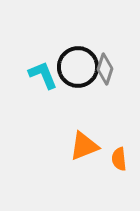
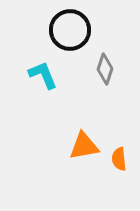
black circle: moved 8 px left, 37 px up
orange triangle: rotated 12 degrees clockwise
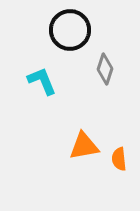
cyan L-shape: moved 1 px left, 6 px down
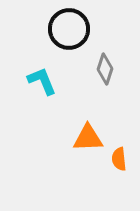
black circle: moved 1 px left, 1 px up
orange triangle: moved 4 px right, 8 px up; rotated 8 degrees clockwise
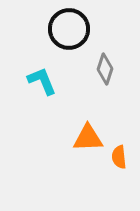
orange semicircle: moved 2 px up
